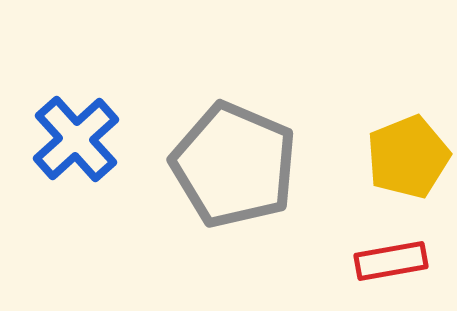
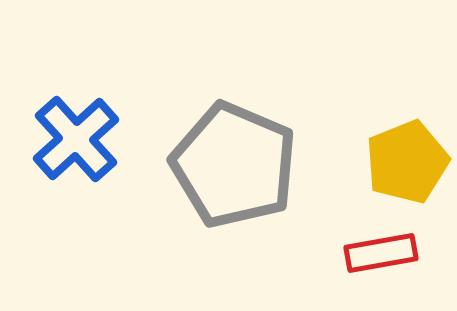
yellow pentagon: moved 1 px left, 5 px down
red rectangle: moved 10 px left, 8 px up
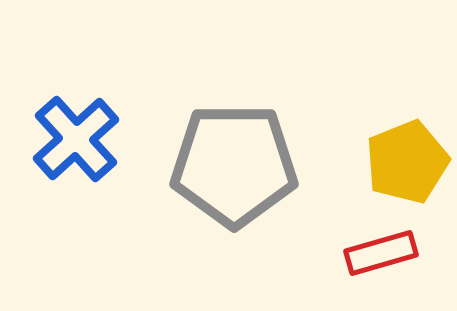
gray pentagon: rotated 23 degrees counterclockwise
red rectangle: rotated 6 degrees counterclockwise
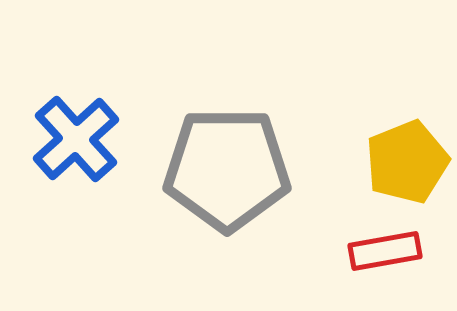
gray pentagon: moved 7 px left, 4 px down
red rectangle: moved 4 px right, 2 px up; rotated 6 degrees clockwise
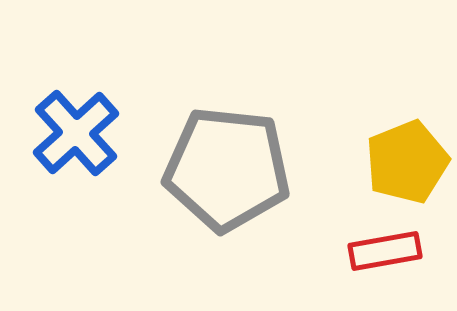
blue cross: moved 6 px up
gray pentagon: rotated 6 degrees clockwise
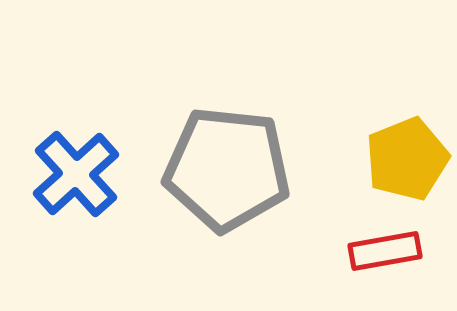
blue cross: moved 41 px down
yellow pentagon: moved 3 px up
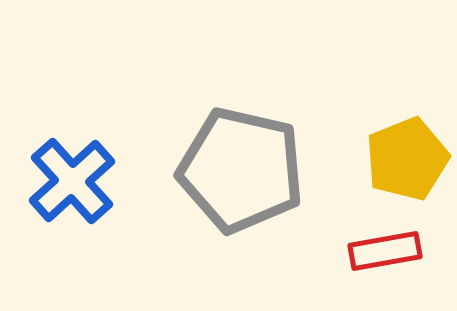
gray pentagon: moved 14 px right, 1 px down; rotated 7 degrees clockwise
blue cross: moved 4 px left, 7 px down
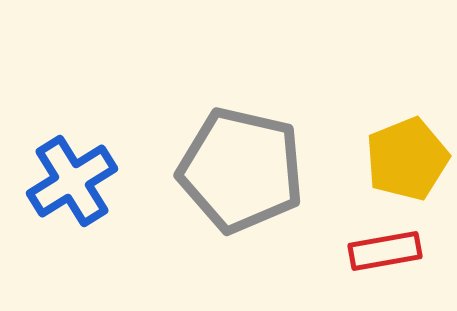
blue cross: rotated 10 degrees clockwise
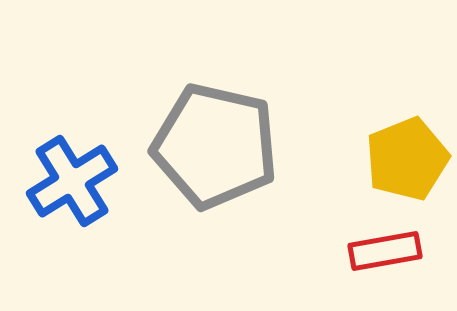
gray pentagon: moved 26 px left, 24 px up
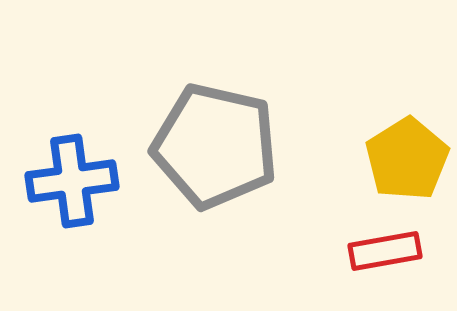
yellow pentagon: rotated 10 degrees counterclockwise
blue cross: rotated 24 degrees clockwise
